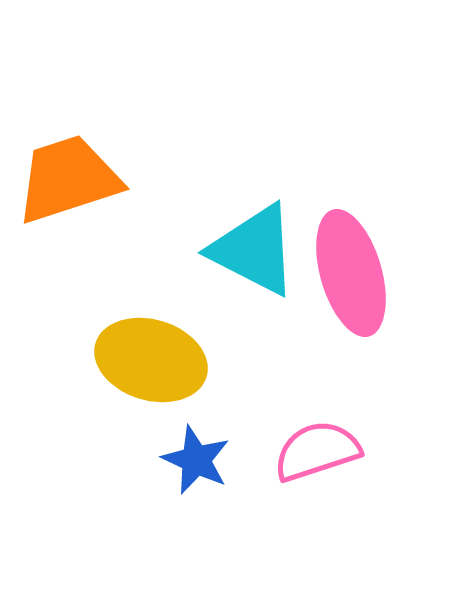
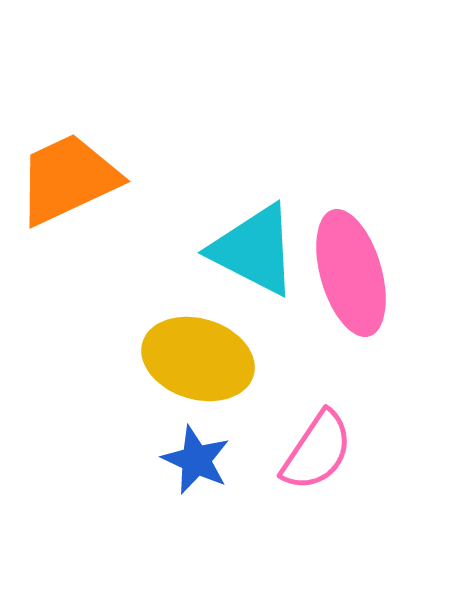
orange trapezoid: rotated 7 degrees counterclockwise
yellow ellipse: moved 47 px right, 1 px up
pink semicircle: rotated 142 degrees clockwise
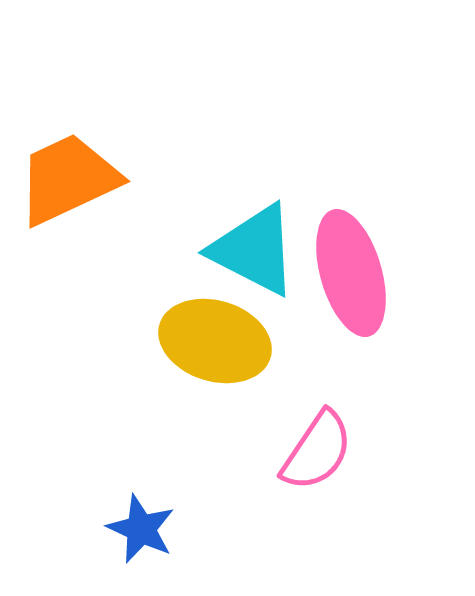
yellow ellipse: moved 17 px right, 18 px up
blue star: moved 55 px left, 69 px down
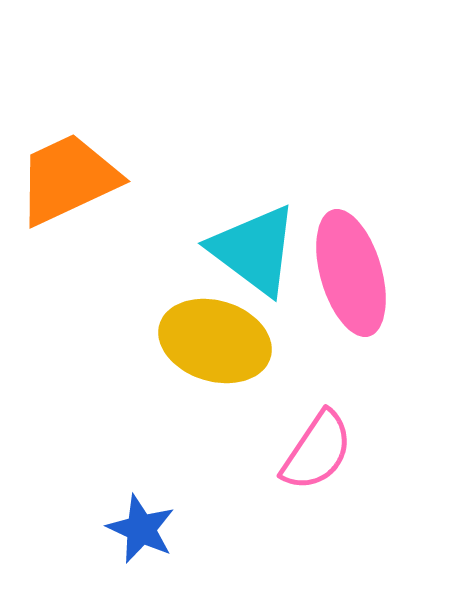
cyan triangle: rotated 10 degrees clockwise
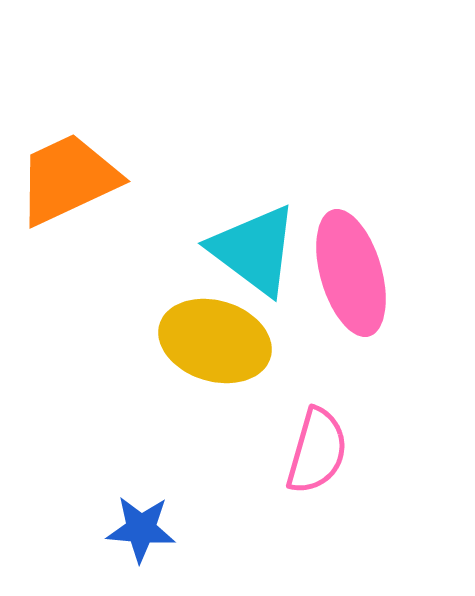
pink semicircle: rotated 18 degrees counterclockwise
blue star: rotated 20 degrees counterclockwise
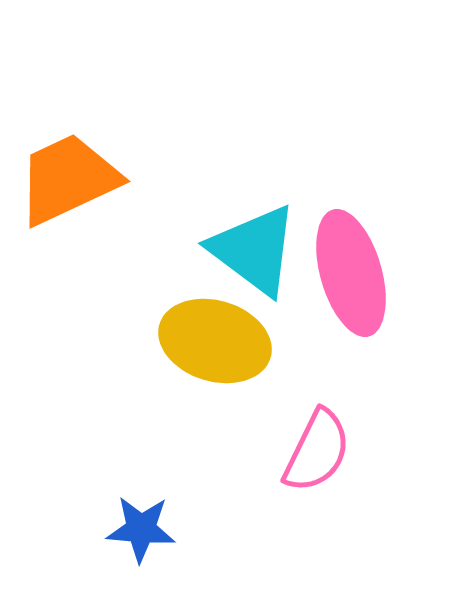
pink semicircle: rotated 10 degrees clockwise
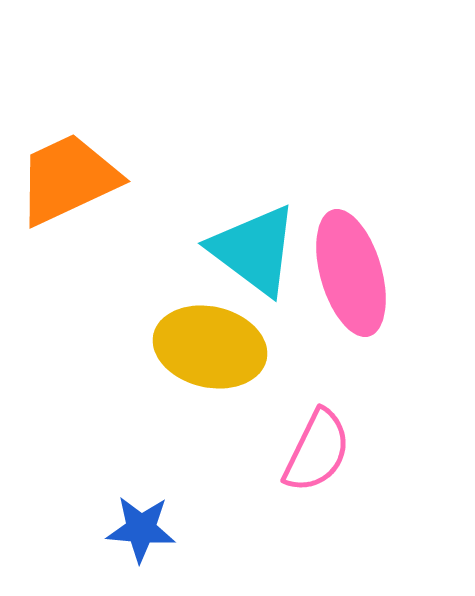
yellow ellipse: moved 5 px left, 6 px down; rotated 4 degrees counterclockwise
